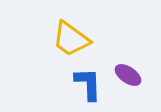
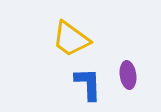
purple ellipse: rotated 48 degrees clockwise
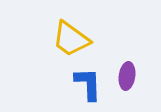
purple ellipse: moved 1 px left, 1 px down; rotated 16 degrees clockwise
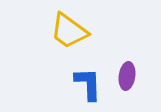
yellow trapezoid: moved 2 px left, 8 px up
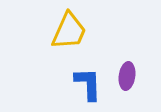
yellow trapezoid: rotated 102 degrees counterclockwise
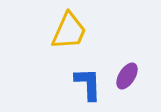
purple ellipse: rotated 24 degrees clockwise
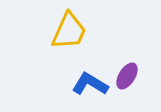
blue L-shape: moved 2 px right; rotated 57 degrees counterclockwise
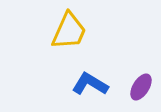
purple ellipse: moved 14 px right, 11 px down
